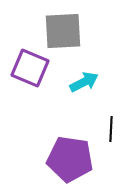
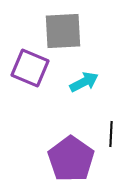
black line: moved 5 px down
purple pentagon: moved 1 px right; rotated 27 degrees clockwise
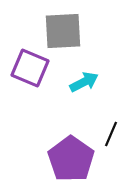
black line: rotated 20 degrees clockwise
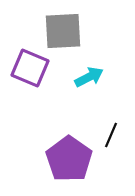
cyan arrow: moved 5 px right, 5 px up
black line: moved 1 px down
purple pentagon: moved 2 px left
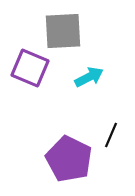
purple pentagon: rotated 9 degrees counterclockwise
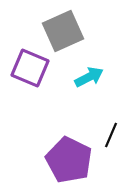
gray square: rotated 21 degrees counterclockwise
purple pentagon: moved 1 px down
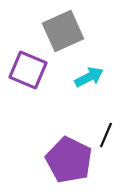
purple square: moved 2 px left, 2 px down
black line: moved 5 px left
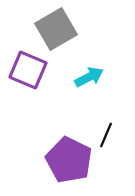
gray square: moved 7 px left, 2 px up; rotated 6 degrees counterclockwise
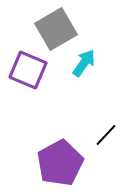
cyan arrow: moved 5 px left, 14 px up; rotated 28 degrees counterclockwise
black line: rotated 20 degrees clockwise
purple pentagon: moved 9 px left, 3 px down; rotated 18 degrees clockwise
